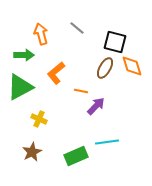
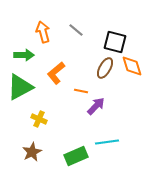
gray line: moved 1 px left, 2 px down
orange arrow: moved 2 px right, 2 px up
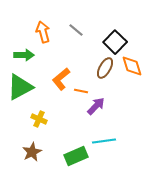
black square: rotated 30 degrees clockwise
orange L-shape: moved 5 px right, 6 px down
cyan line: moved 3 px left, 1 px up
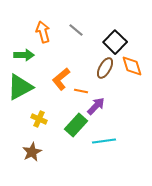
green rectangle: moved 31 px up; rotated 25 degrees counterclockwise
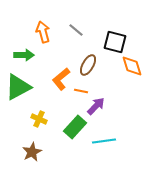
black square: rotated 30 degrees counterclockwise
brown ellipse: moved 17 px left, 3 px up
green triangle: moved 2 px left
green rectangle: moved 1 px left, 2 px down
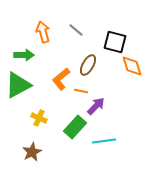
green triangle: moved 2 px up
yellow cross: moved 1 px up
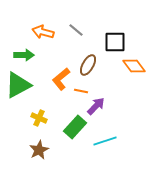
orange arrow: rotated 60 degrees counterclockwise
black square: rotated 15 degrees counterclockwise
orange diamond: moved 2 px right; rotated 20 degrees counterclockwise
cyan line: moved 1 px right; rotated 10 degrees counterclockwise
brown star: moved 7 px right, 2 px up
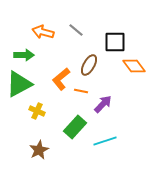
brown ellipse: moved 1 px right
green triangle: moved 1 px right, 1 px up
purple arrow: moved 7 px right, 2 px up
yellow cross: moved 2 px left, 7 px up
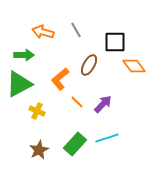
gray line: rotated 21 degrees clockwise
orange L-shape: moved 1 px left
orange line: moved 4 px left, 11 px down; rotated 32 degrees clockwise
green rectangle: moved 17 px down
cyan line: moved 2 px right, 3 px up
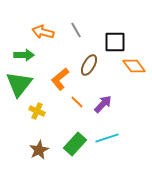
green triangle: rotated 24 degrees counterclockwise
